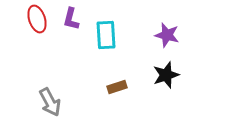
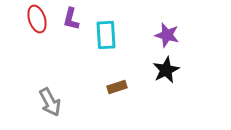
black star: moved 5 px up; rotated 8 degrees counterclockwise
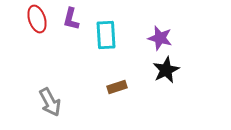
purple star: moved 7 px left, 3 px down
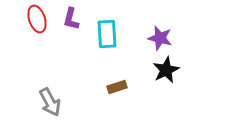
cyan rectangle: moved 1 px right, 1 px up
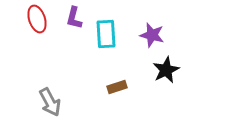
purple L-shape: moved 3 px right, 1 px up
cyan rectangle: moved 1 px left
purple star: moved 8 px left, 3 px up
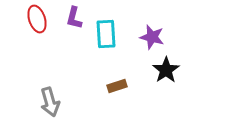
purple star: moved 2 px down
black star: rotated 8 degrees counterclockwise
brown rectangle: moved 1 px up
gray arrow: rotated 12 degrees clockwise
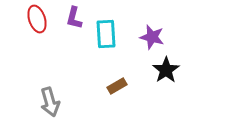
brown rectangle: rotated 12 degrees counterclockwise
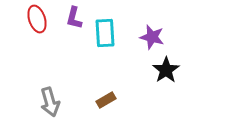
cyan rectangle: moved 1 px left, 1 px up
brown rectangle: moved 11 px left, 14 px down
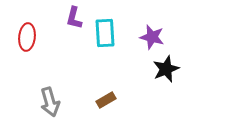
red ellipse: moved 10 px left, 18 px down; rotated 24 degrees clockwise
black star: moved 1 px up; rotated 12 degrees clockwise
